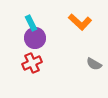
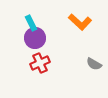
red cross: moved 8 px right
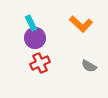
orange L-shape: moved 1 px right, 2 px down
gray semicircle: moved 5 px left, 2 px down
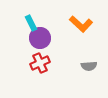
purple circle: moved 5 px right
gray semicircle: rotated 35 degrees counterclockwise
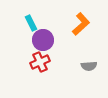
orange L-shape: rotated 85 degrees counterclockwise
purple circle: moved 3 px right, 2 px down
red cross: moved 1 px up
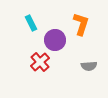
orange L-shape: rotated 30 degrees counterclockwise
purple circle: moved 12 px right
red cross: rotated 18 degrees counterclockwise
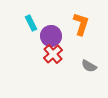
purple circle: moved 4 px left, 4 px up
red cross: moved 13 px right, 8 px up
gray semicircle: rotated 35 degrees clockwise
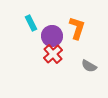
orange L-shape: moved 4 px left, 4 px down
purple circle: moved 1 px right
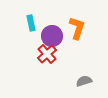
cyan rectangle: rotated 14 degrees clockwise
red cross: moved 6 px left
gray semicircle: moved 5 px left, 15 px down; rotated 133 degrees clockwise
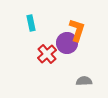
orange L-shape: moved 2 px down
purple circle: moved 15 px right, 7 px down
gray semicircle: rotated 14 degrees clockwise
